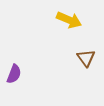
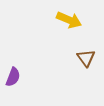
purple semicircle: moved 1 px left, 3 px down
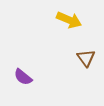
purple semicircle: moved 10 px right; rotated 108 degrees clockwise
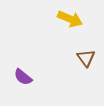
yellow arrow: moved 1 px right, 1 px up
